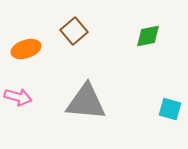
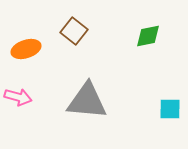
brown square: rotated 12 degrees counterclockwise
gray triangle: moved 1 px right, 1 px up
cyan square: rotated 15 degrees counterclockwise
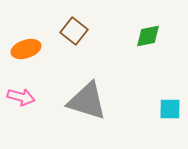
pink arrow: moved 3 px right
gray triangle: rotated 12 degrees clockwise
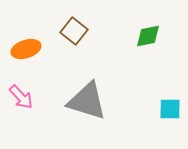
pink arrow: rotated 32 degrees clockwise
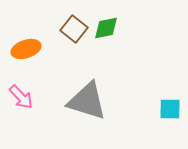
brown square: moved 2 px up
green diamond: moved 42 px left, 8 px up
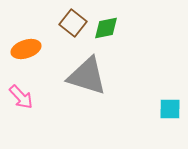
brown square: moved 1 px left, 6 px up
gray triangle: moved 25 px up
